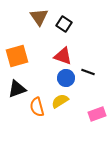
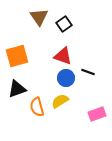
black square: rotated 21 degrees clockwise
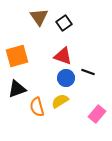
black square: moved 1 px up
pink rectangle: rotated 30 degrees counterclockwise
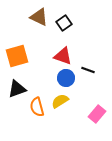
brown triangle: rotated 30 degrees counterclockwise
black line: moved 2 px up
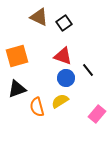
black line: rotated 32 degrees clockwise
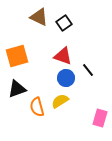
pink rectangle: moved 3 px right, 4 px down; rotated 24 degrees counterclockwise
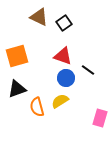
black line: rotated 16 degrees counterclockwise
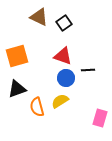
black line: rotated 40 degrees counterclockwise
